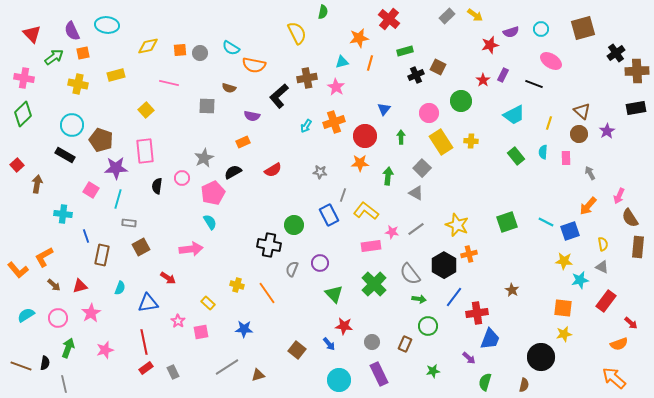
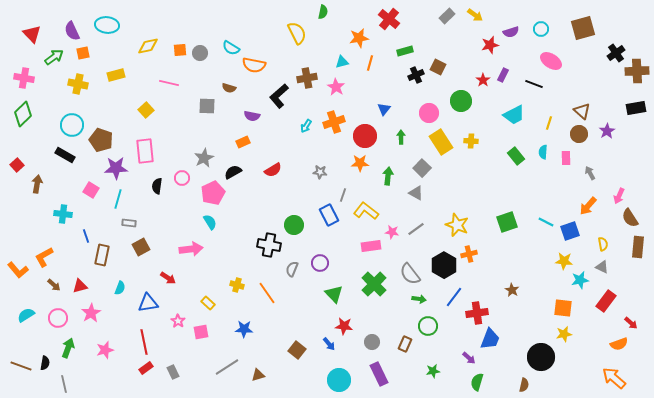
green semicircle at (485, 382): moved 8 px left
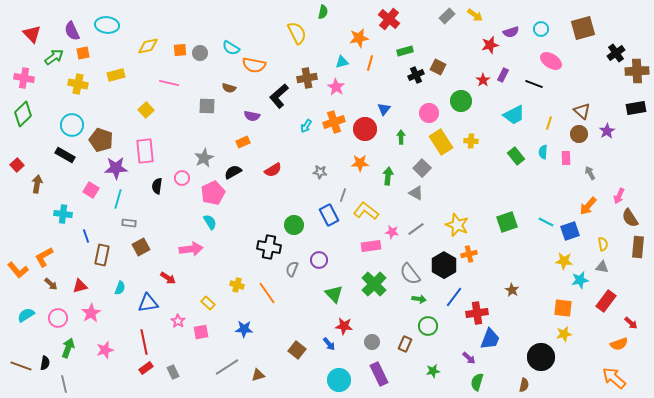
red circle at (365, 136): moved 7 px up
black cross at (269, 245): moved 2 px down
purple circle at (320, 263): moved 1 px left, 3 px up
gray triangle at (602, 267): rotated 16 degrees counterclockwise
brown arrow at (54, 285): moved 3 px left, 1 px up
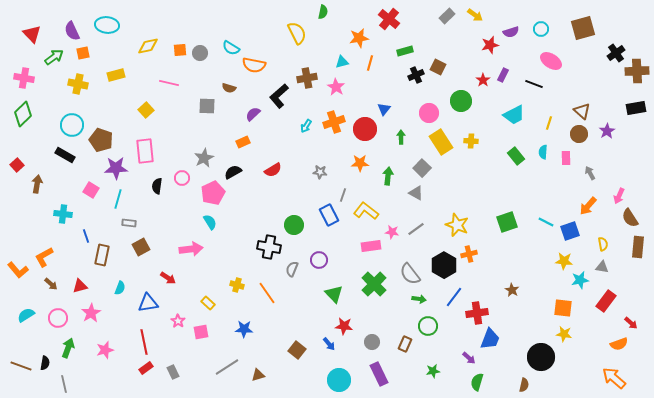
purple semicircle at (252, 116): moved 1 px right, 2 px up; rotated 126 degrees clockwise
yellow star at (564, 334): rotated 21 degrees clockwise
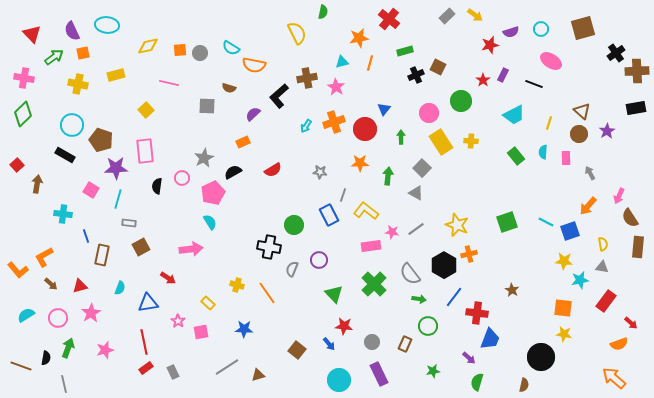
red cross at (477, 313): rotated 15 degrees clockwise
black semicircle at (45, 363): moved 1 px right, 5 px up
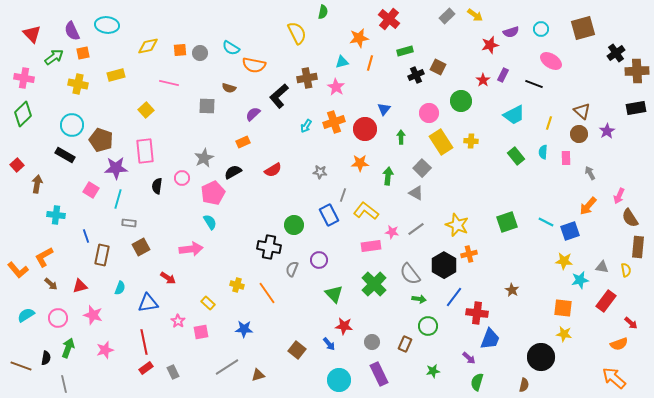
cyan cross at (63, 214): moved 7 px left, 1 px down
yellow semicircle at (603, 244): moved 23 px right, 26 px down
pink star at (91, 313): moved 2 px right, 2 px down; rotated 24 degrees counterclockwise
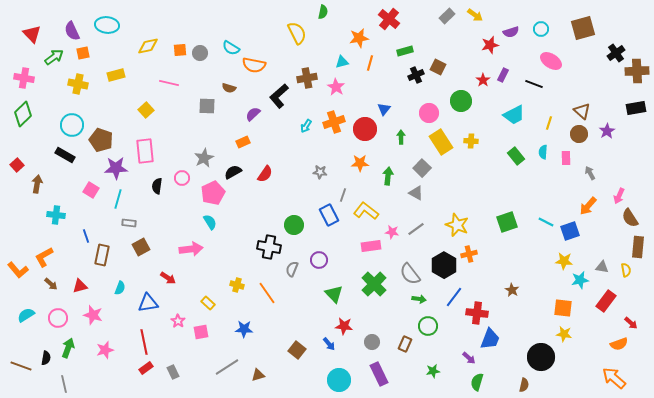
red semicircle at (273, 170): moved 8 px left, 4 px down; rotated 24 degrees counterclockwise
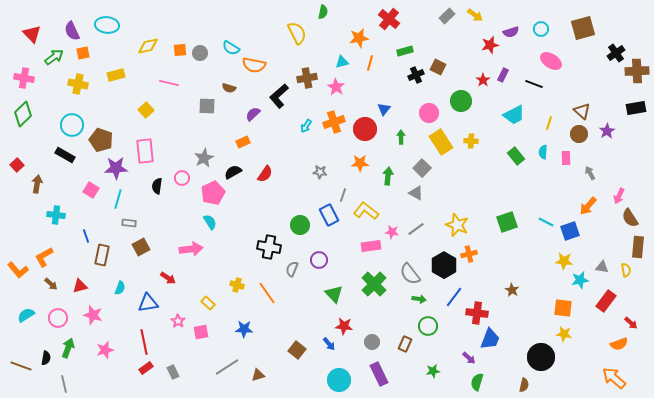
green circle at (294, 225): moved 6 px right
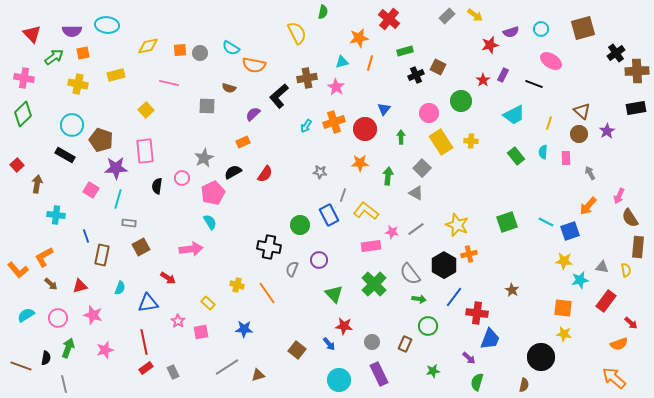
purple semicircle at (72, 31): rotated 66 degrees counterclockwise
